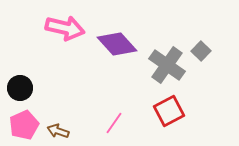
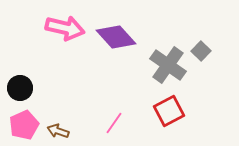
purple diamond: moved 1 px left, 7 px up
gray cross: moved 1 px right
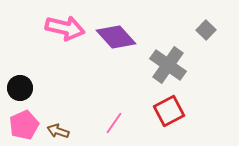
gray square: moved 5 px right, 21 px up
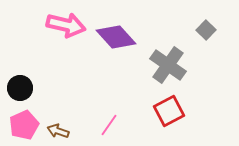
pink arrow: moved 1 px right, 3 px up
pink line: moved 5 px left, 2 px down
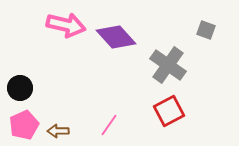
gray square: rotated 24 degrees counterclockwise
brown arrow: rotated 20 degrees counterclockwise
